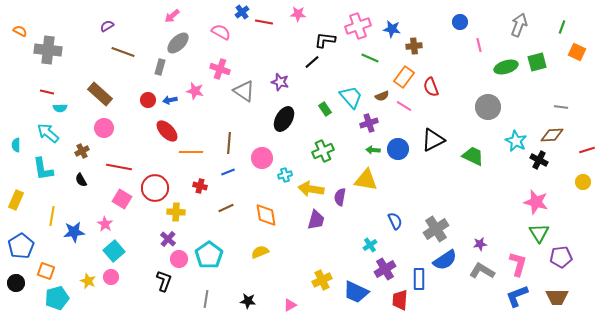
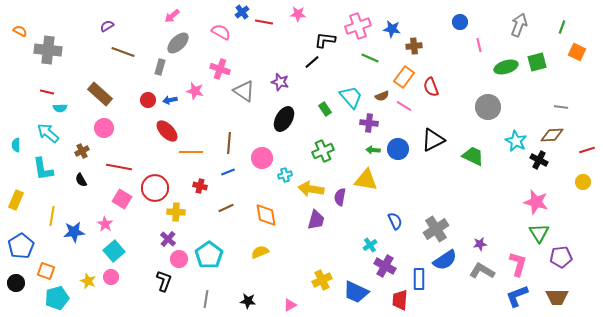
purple cross at (369, 123): rotated 24 degrees clockwise
purple cross at (385, 269): moved 3 px up; rotated 30 degrees counterclockwise
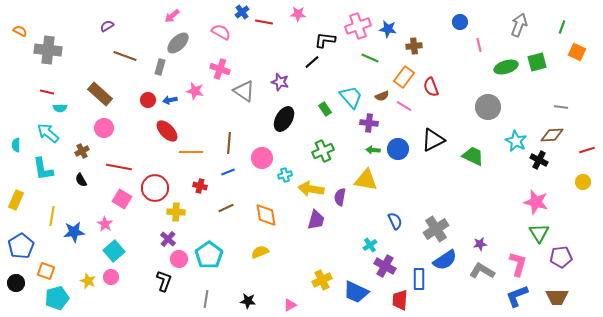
blue star at (392, 29): moved 4 px left
brown line at (123, 52): moved 2 px right, 4 px down
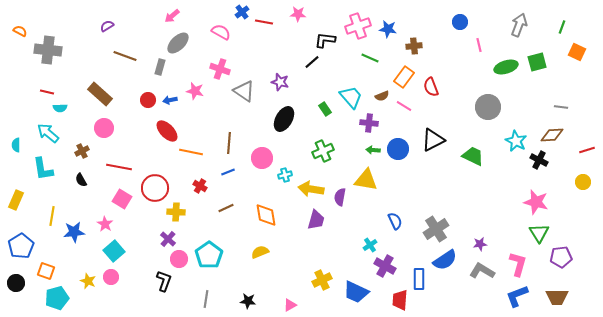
orange line at (191, 152): rotated 10 degrees clockwise
red cross at (200, 186): rotated 16 degrees clockwise
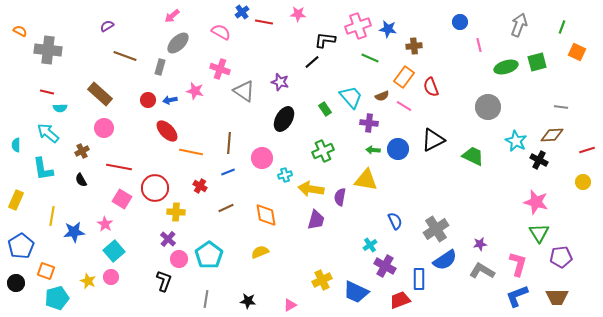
red trapezoid at (400, 300): rotated 65 degrees clockwise
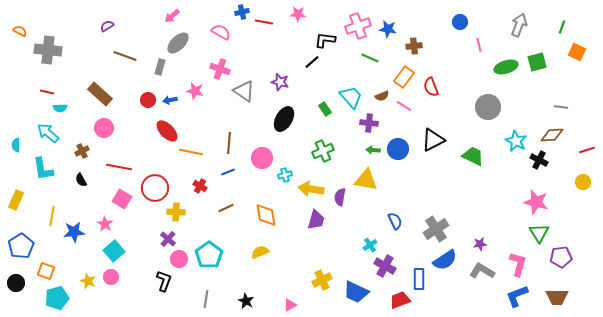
blue cross at (242, 12): rotated 24 degrees clockwise
black star at (248, 301): moved 2 px left; rotated 21 degrees clockwise
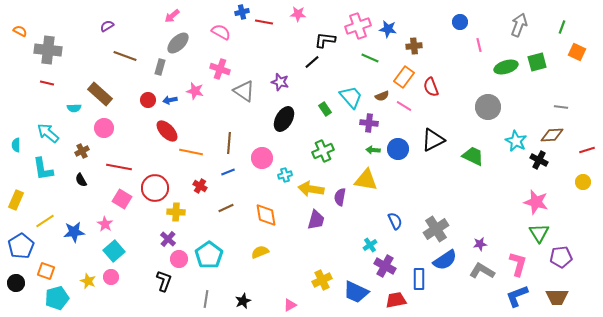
red line at (47, 92): moved 9 px up
cyan semicircle at (60, 108): moved 14 px right
yellow line at (52, 216): moved 7 px left, 5 px down; rotated 48 degrees clockwise
red trapezoid at (400, 300): moved 4 px left; rotated 10 degrees clockwise
black star at (246, 301): moved 3 px left; rotated 21 degrees clockwise
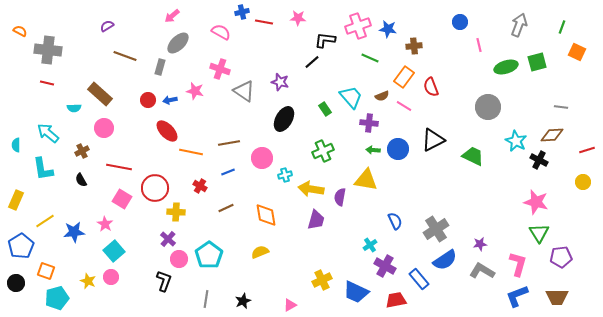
pink star at (298, 14): moved 4 px down
brown line at (229, 143): rotated 75 degrees clockwise
blue rectangle at (419, 279): rotated 40 degrees counterclockwise
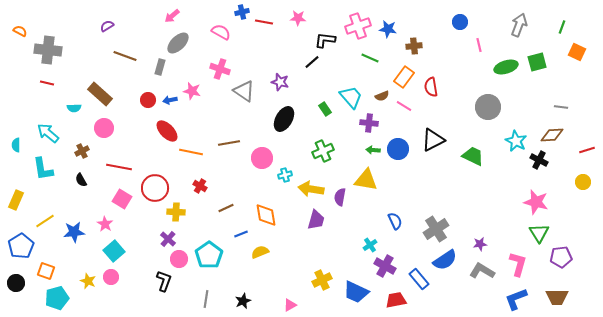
red semicircle at (431, 87): rotated 12 degrees clockwise
pink star at (195, 91): moved 3 px left
blue line at (228, 172): moved 13 px right, 62 px down
blue L-shape at (517, 296): moved 1 px left, 3 px down
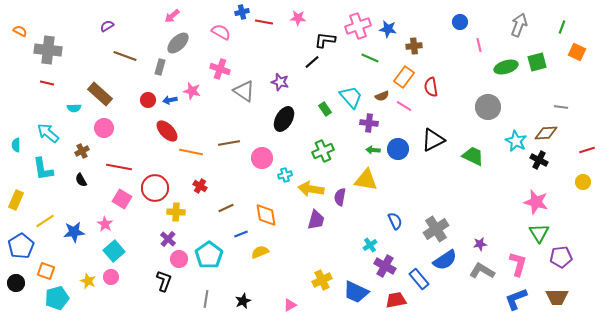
brown diamond at (552, 135): moved 6 px left, 2 px up
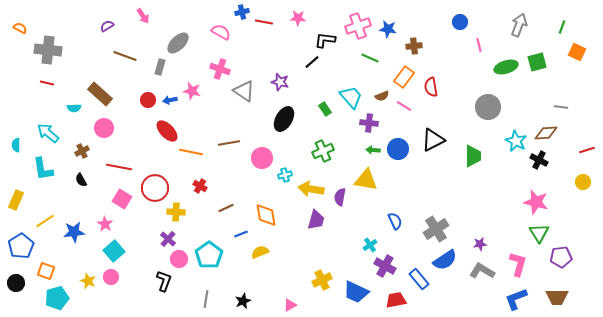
pink arrow at (172, 16): moved 29 px left; rotated 84 degrees counterclockwise
orange semicircle at (20, 31): moved 3 px up
green trapezoid at (473, 156): rotated 65 degrees clockwise
